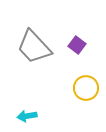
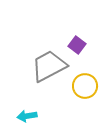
gray trapezoid: moved 15 px right, 19 px down; rotated 105 degrees clockwise
yellow circle: moved 1 px left, 2 px up
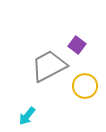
cyan arrow: rotated 42 degrees counterclockwise
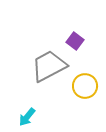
purple square: moved 2 px left, 4 px up
cyan arrow: moved 1 px down
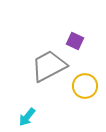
purple square: rotated 12 degrees counterclockwise
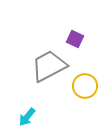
purple square: moved 2 px up
